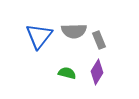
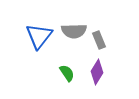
green semicircle: rotated 42 degrees clockwise
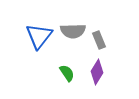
gray semicircle: moved 1 px left
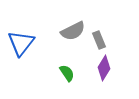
gray semicircle: rotated 25 degrees counterclockwise
blue triangle: moved 18 px left, 7 px down
purple diamond: moved 7 px right, 4 px up
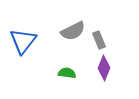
blue triangle: moved 2 px right, 2 px up
purple diamond: rotated 10 degrees counterclockwise
green semicircle: rotated 48 degrees counterclockwise
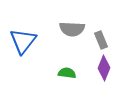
gray semicircle: moved 1 px left, 2 px up; rotated 30 degrees clockwise
gray rectangle: moved 2 px right
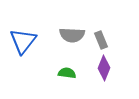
gray semicircle: moved 6 px down
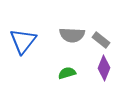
gray rectangle: rotated 30 degrees counterclockwise
green semicircle: rotated 24 degrees counterclockwise
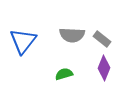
gray rectangle: moved 1 px right, 1 px up
green semicircle: moved 3 px left, 1 px down
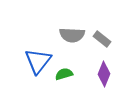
blue triangle: moved 15 px right, 20 px down
purple diamond: moved 6 px down
